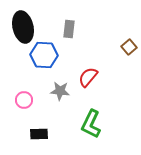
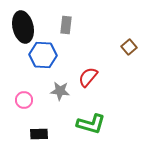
gray rectangle: moved 3 px left, 4 px up
blue hexagon: moved 1 px left
green L-shape: rotated 100 degrees counterclockwise
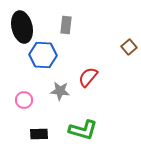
black ellipse: moved 1 px left
green L-shape: moved 8 px left, 6 px down
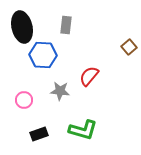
red semicircle: moved 1 px right, 1 px up
black rectangle: rotated 18 degrees counterclockwise
